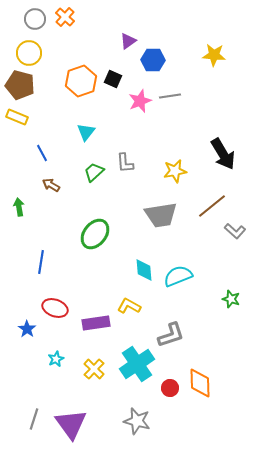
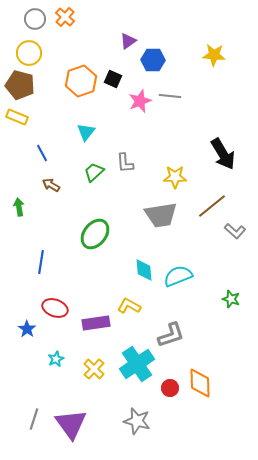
gray line at (170, 96): rotated 15 degrees clockwise
yellow star at (175, 171): moved 6 px down; rotated 10 degrees clockwise
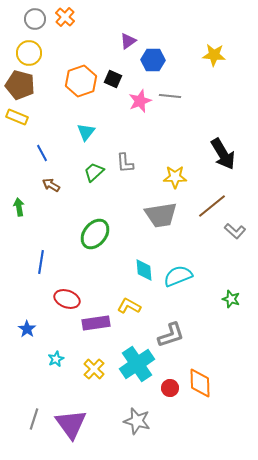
red ellipse at (55, 308): moved 12 px right, 9 px up
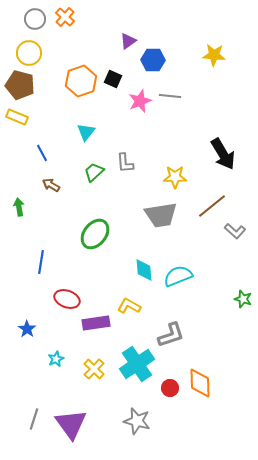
green star at (231, 299): moved 12 px right
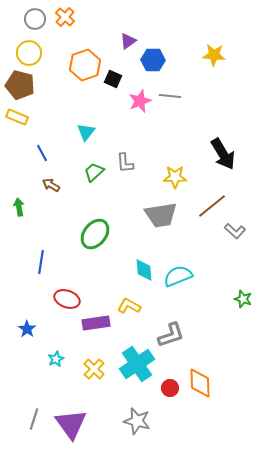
orange hexagon at (81, 81): moved 4 px right, 16 px up
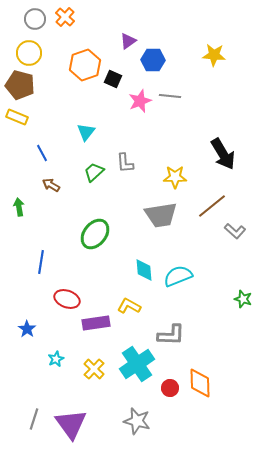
gray L-shape at (171, 335): rotated 20 degrees clockwise
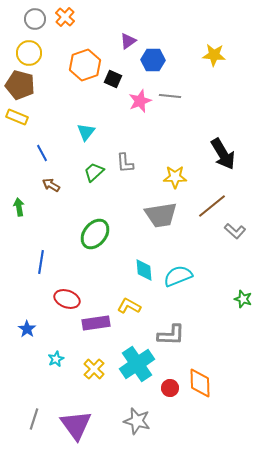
purple triangle at (71, 424): moved 5 px right, 1 px down
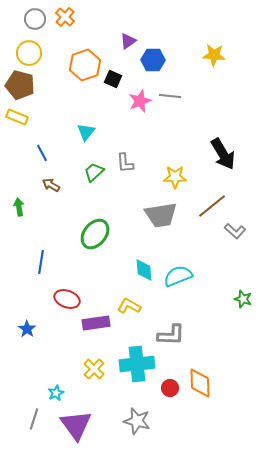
cyan star at (56, 359): moved 34 px down
cyan cross at (137, 364): rotated 28 degrees clockwise
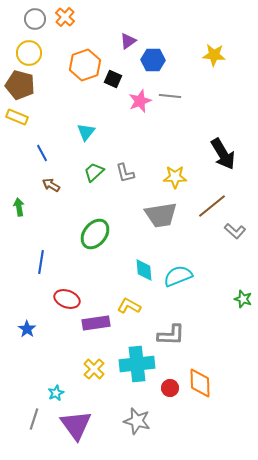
gray L-shape at (125, 163): moved 10 px down; rotated 10 degrees counterclockwise
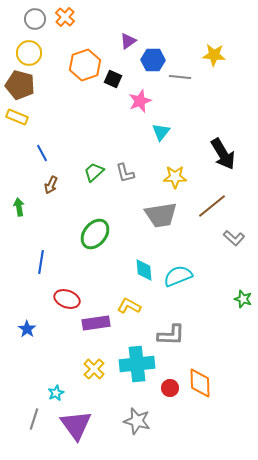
gray line at (170, 96): moved 10 px right, 19 px up
cyan triangle at (86, 132): moved 75 px right
brown arrow at (51, 185): rotated 96 degrees counterclockwise
gray L-shape at (235, 231): moved 1 px left, 7 px down
